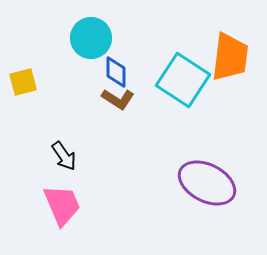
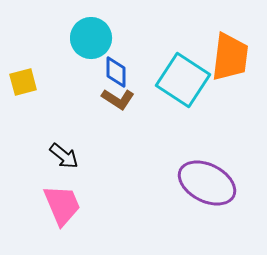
black arrow: rotated 16 degrees counterclockwise
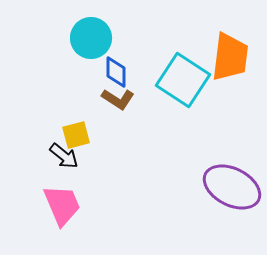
yellow square: moved 53 px right, 53 px down
purple ellipse: moved 25 px right, 4 px down
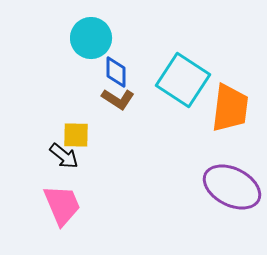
orange trapezoid: moved 51 px down
yellow square: rotated 16 degrees clockwise
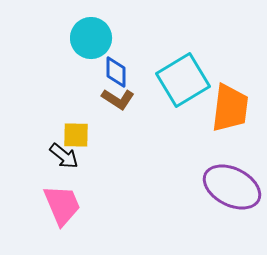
cyan square: rotated 26 degrees clockwise
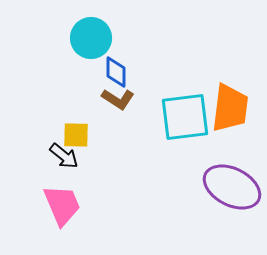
cyan square: moved 2 px right, 37 px down; rotated 24 degrees clockwise
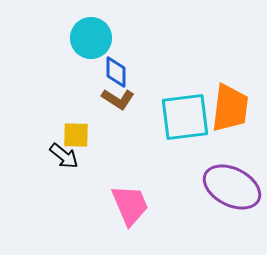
pink trapezoid: moved 68 px right
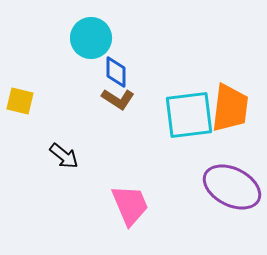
cyan square: moved 4 px right, 2 px up
yellow square: moved 56 px left, 34 px up; rotated 12 degrees clockwise
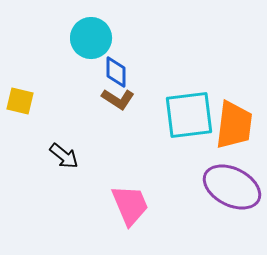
orange trapezoid: moved 4 px right, 17 px down
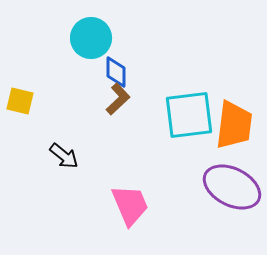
brown L-shape: rotated 76 degrees counterclockwise
